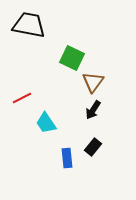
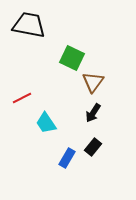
black arrow: moved 3 px down
blue rectangle: rotated 36 degrees clockwise
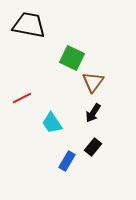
cyan trapezoid: moved 6 px right
blue rectangle: moved 3 px down
